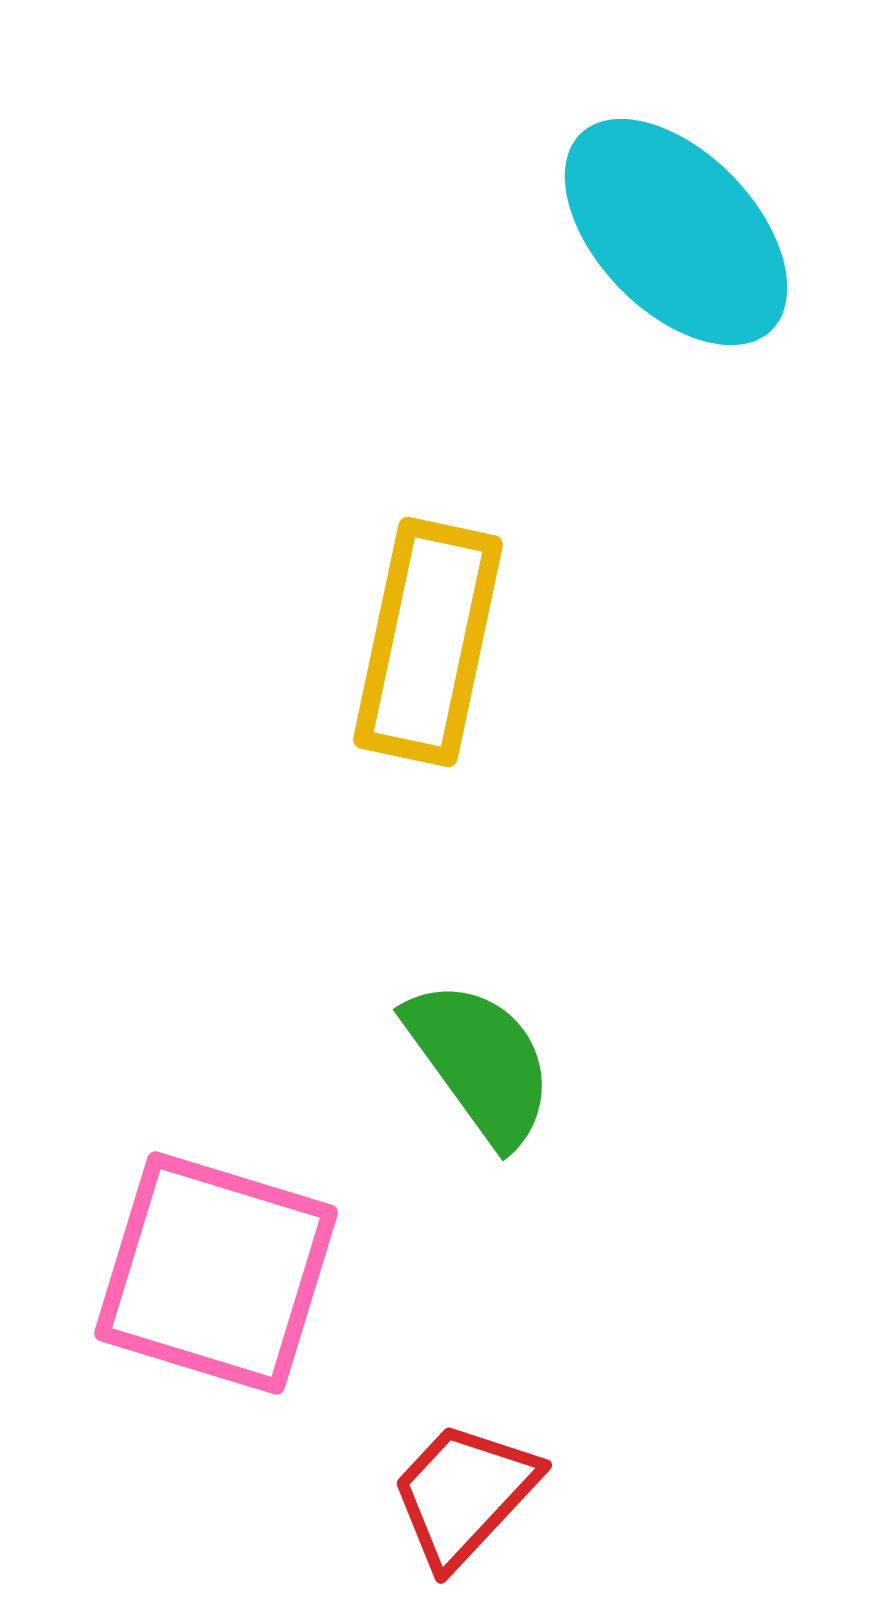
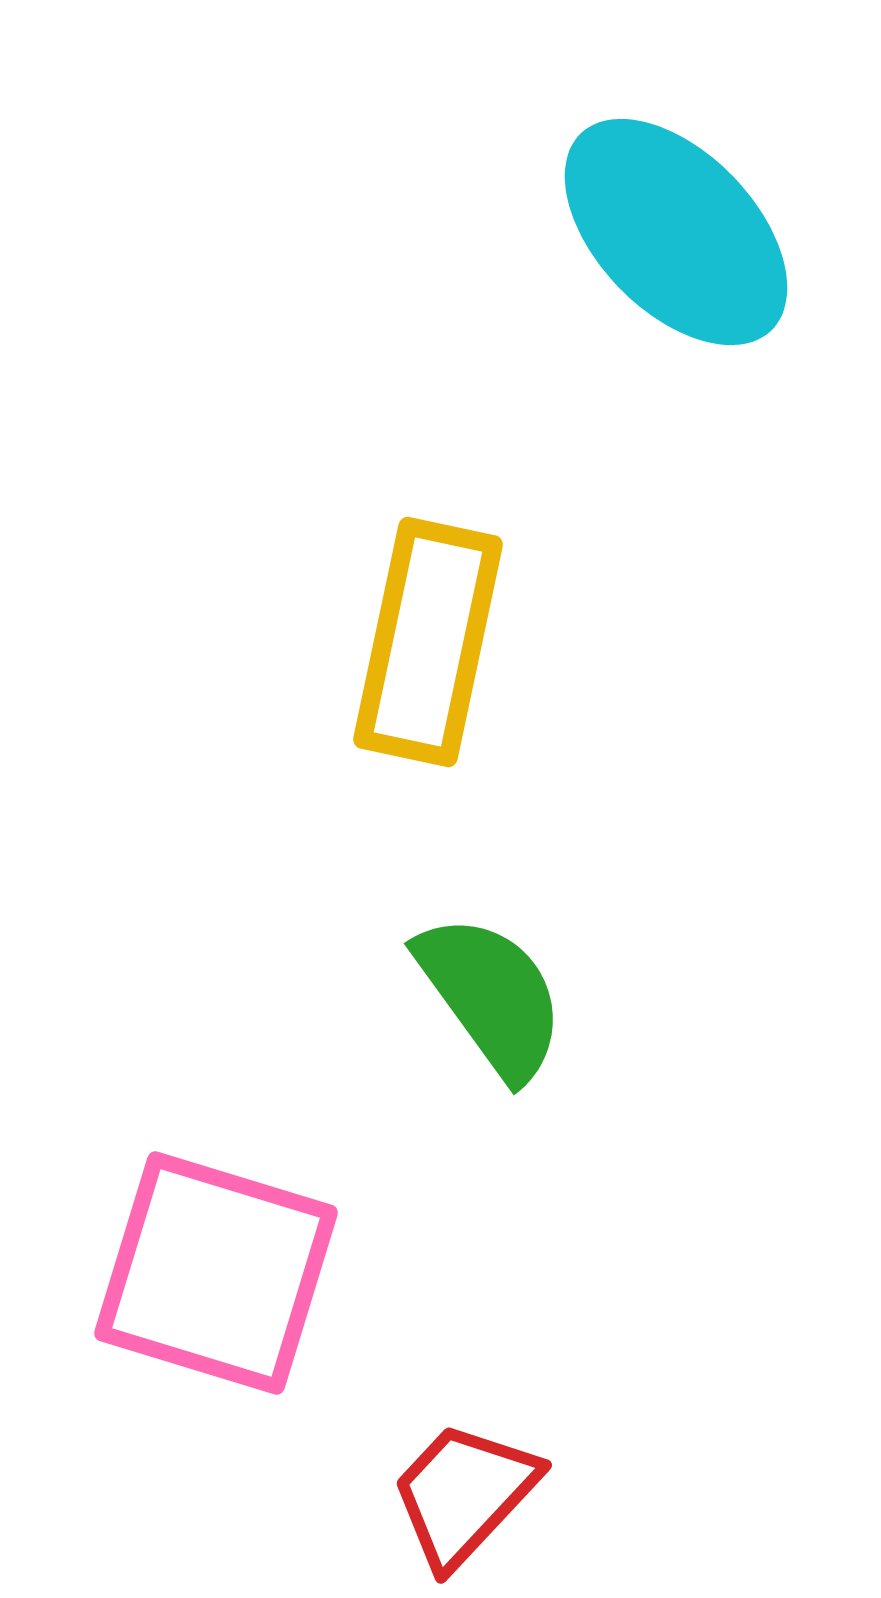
green semicircle: moved 11 px right, 66 px up
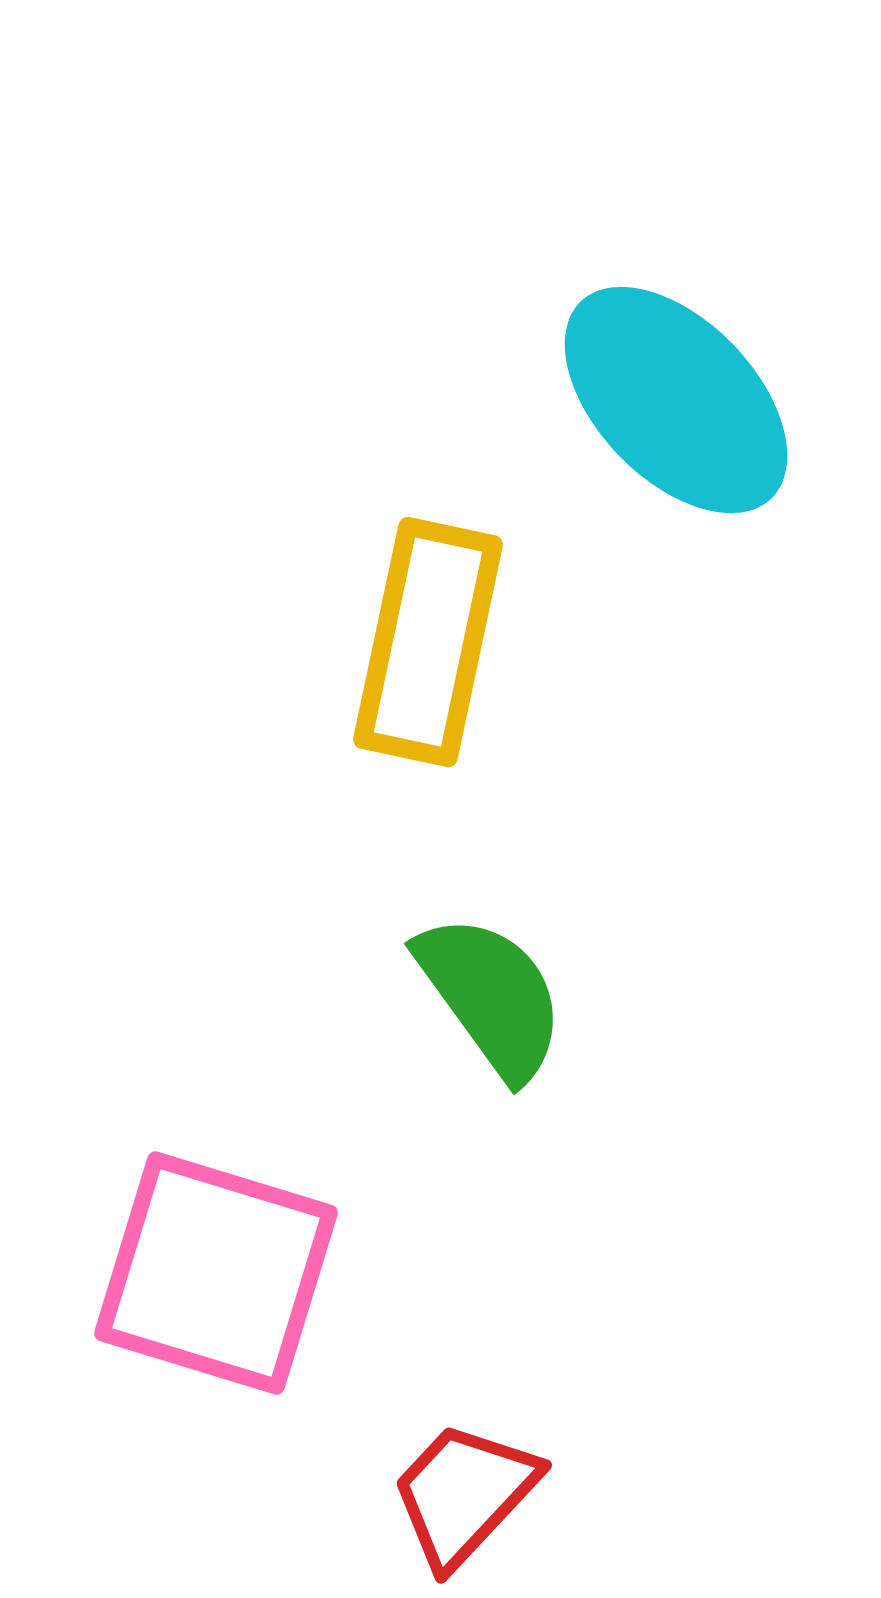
cyan ellipse: moved 168 px down
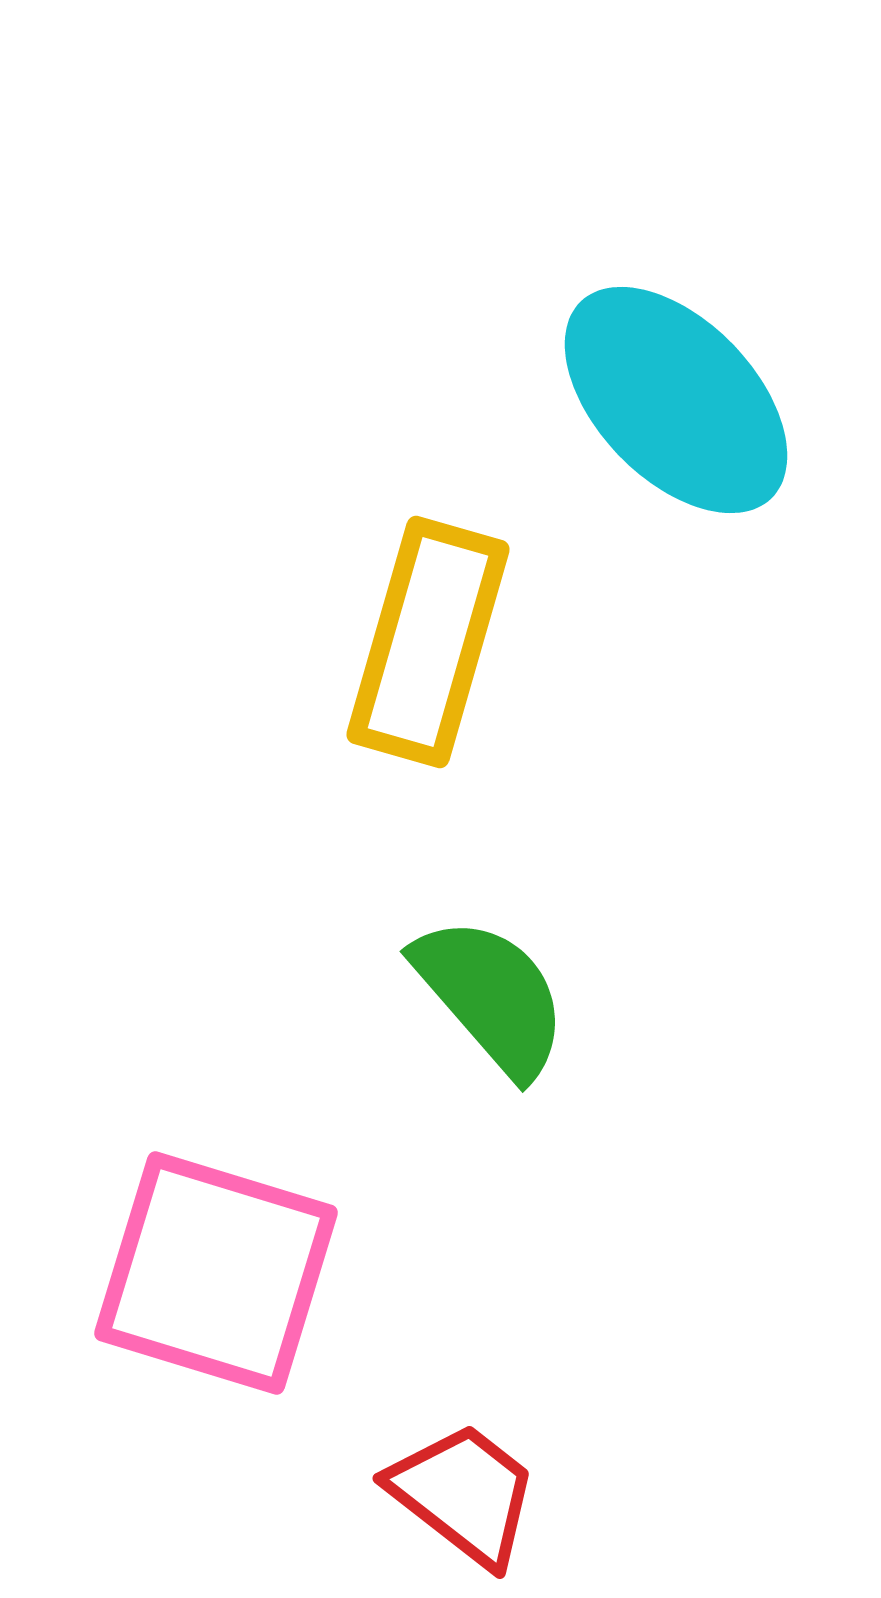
yellow rectangle: rotated 4 degrees clockwise
green semicircle: rotated 5 degrees counterclockwise
red trapezoid: rotated 85 degrees clockwise
